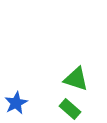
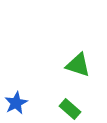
green triangle: moved 2 px right, 14 px up
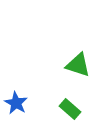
blue star: rotated 15 degrees counterclockwise
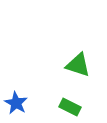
green rectangle: moved 2 px up; rotated 15 degrees counterclockwise
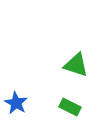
green triangle: moved 2 px left
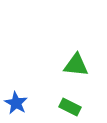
green triangle: rotated 12 degrees counterclockwise
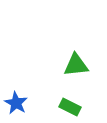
green triangle: rotated 12 degrees counterclockwise
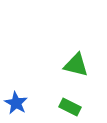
green triangle: rotated 20 degrees clockwise
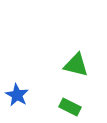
blue star: moved 1 px right, 8 px up
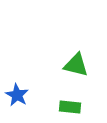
green rectangle: rotated 20 degrees counterclockwise
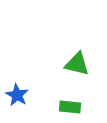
green triangle: moved 1 px right, 1 px up
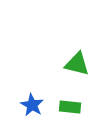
blue star: moved 15 px right, 10 px down
